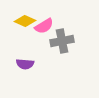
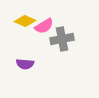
gray cross: moved 2 px up
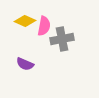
pink semicircle: rotated 48 degrees counterclockwise
purple semicircle: rotated 18 degrees clockwise
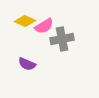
pink semicircle: rotated 48 degrees clockwise
purple semicircle: moved 2 px right
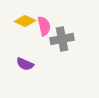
pink semicircle: rotated 72 degrees counterclockwise
purple semicircle: moved 2 px left
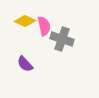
gray cross: rotated 30 degrees clockwise
purple semicircle: rotated 24 degrees clockwise
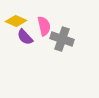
yellow diamond: moved 9 px left
purple semicircle: moved 27 px up
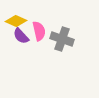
pink semicircle: moved 5 px left, 5 px down
purple semicircle: moved 4 px left, 1 px up
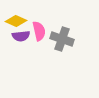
purple semicircle: rotated 54 degrees counterclockwise
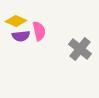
gray cross: moved 18 px right, 10 px down; rotated 20 degrees clockwise
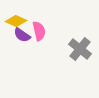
purple semicircle: moved 1 px right, 1 px up; rotated 42 degrees clockwise
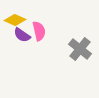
yellow diamond: moved 1 px left, 1 px up
